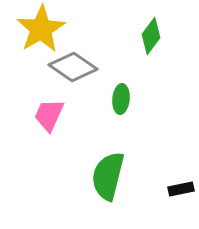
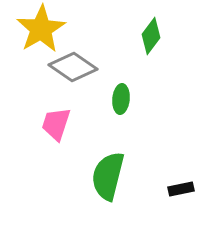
pink trapezoid: moved 7 px right, 9 px down; rotated 6 degrees counterclockwise
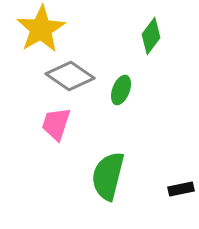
gray diamond: moved 3 px left, 9 px down
green ellipse: moved 9 px up; rotated 16 degrees clockwise
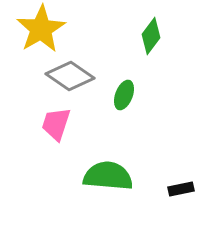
green ellipse: moved 3 px right, 5 px down
green semicircle: rotated 81 degrees clockwise
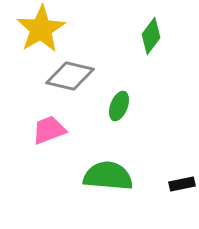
gray diamond: rotated 21 degrees counterclockwise
green ellipse: moved 5 px left, 11 px down
pink trapezoid: moved 7 px left, 6 px down; rotated 51 degrees clockwise
black rectangle: moved 1 px right, 5 px up
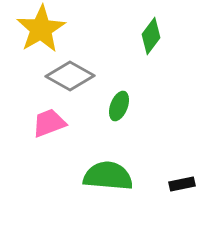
gray diamond: rotated 15 degrees clockwise
pink trapezoid: moved 7 px up
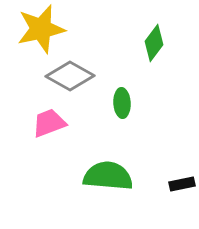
yellow star: rotated 18 degrees clockwise
green diamond: moved 3 px right, 7 px down
green ellipse: moved 3 px right, 3 px up; rotated 24 degrees counterclockwise
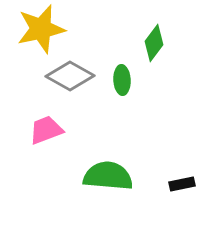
green ellipse: moved 23 px up
pink trapezoid: moved 3 px left, 7 px down
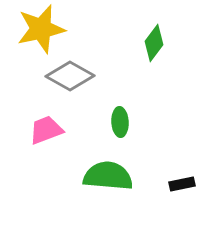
green ellipse: moved 2 px left, 42 px down
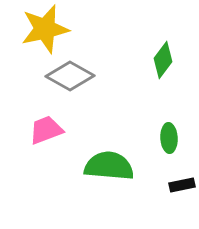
yellow star: moved 4 px right
green diamond: moved 9 px right, 17 px down
green ellipse: moved 49 px right, 16 px down
green semicircle: moved 1 px right, 10 px up
black rectangle: moved 1 px down
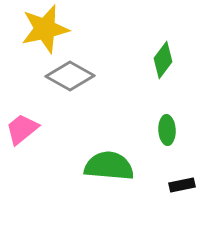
pink trapezoid: moved 24 px left, 1 px up; rotated 18 degrees counterclockwise
green ellipse: moved 2 px left, 8 px up
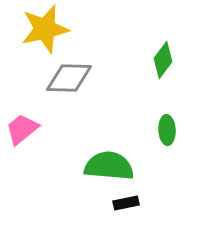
gray diamond: moved 1 px left, 2 px down; rotated 27 degrees counterclockwise
black rectangle: moved 56 px left, 18 px down
